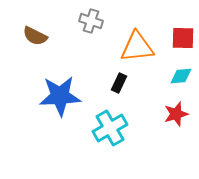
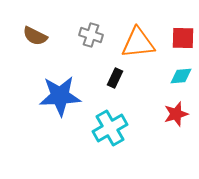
gray cross: moved 14 px down
orange triangle: moved 1 px right, 4 px up
black rectangle: moved 4 px left, 5 px up
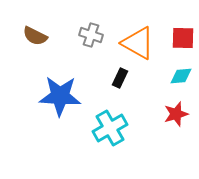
orange triangle: rotated 36 degrees clockwise
black rectangle: moved 5 px right
blue star: rotated 6 degrees clockwise
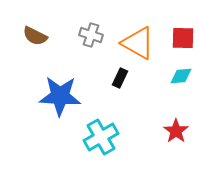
red star: moved 17 px down; rotated 20 degrees counterclockwise
cyan cross: moved 9 px left, 9 px down
